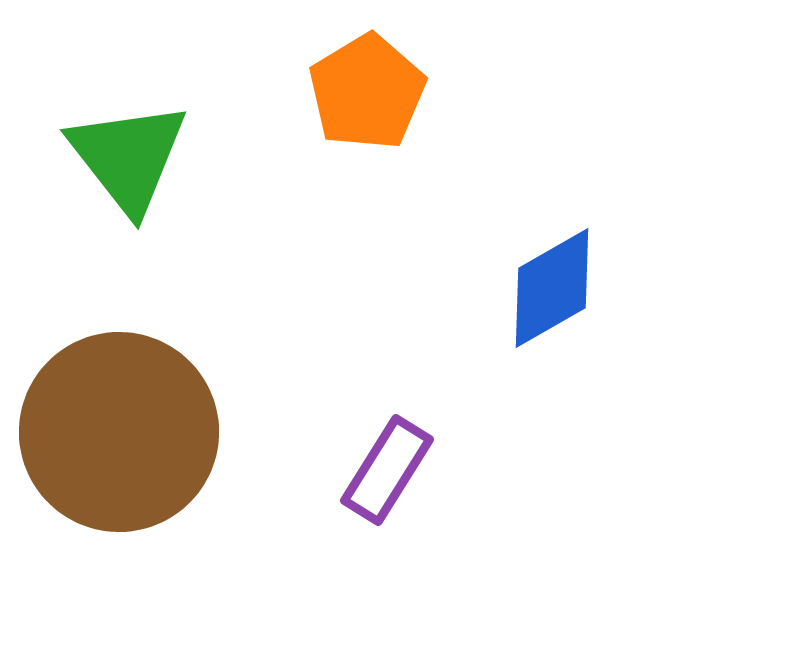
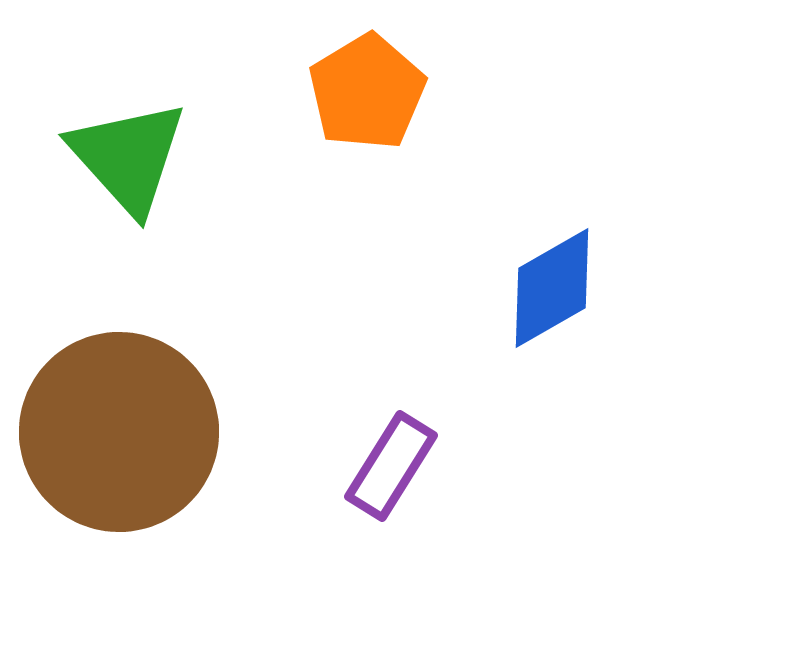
green triangle: rotated 4 degrees counterclockwise
purple rectangle: moved 4 px right, 4 px up
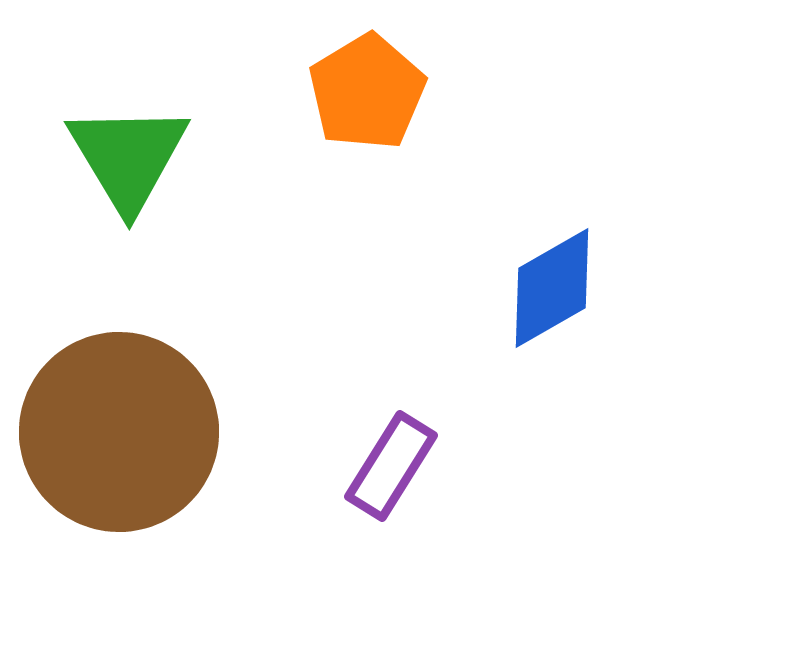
green triangle: rotated 11 degrees clockwise
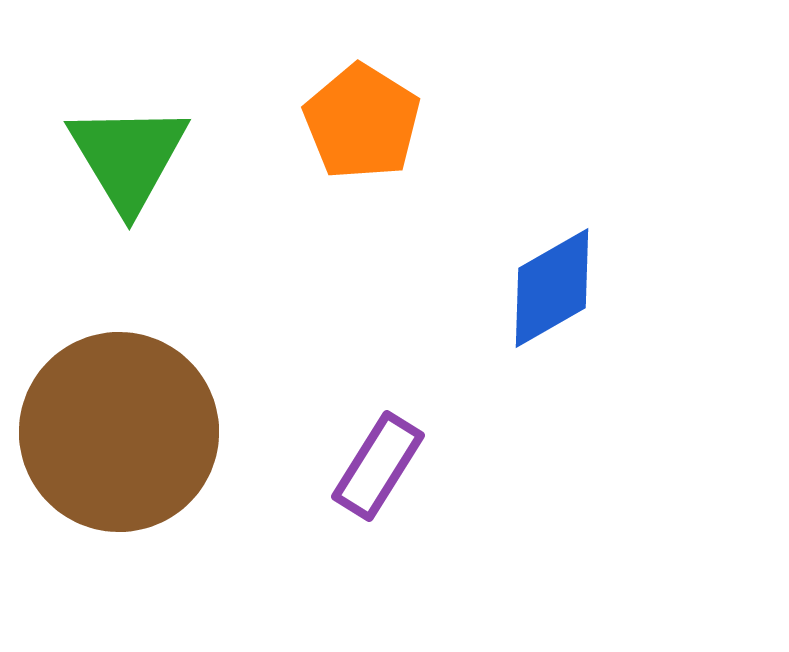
orange pentagon: moved 5 px left, 30 px down; rotated 9 degrees counterclockwise
purple rectangle: moved 13 px left
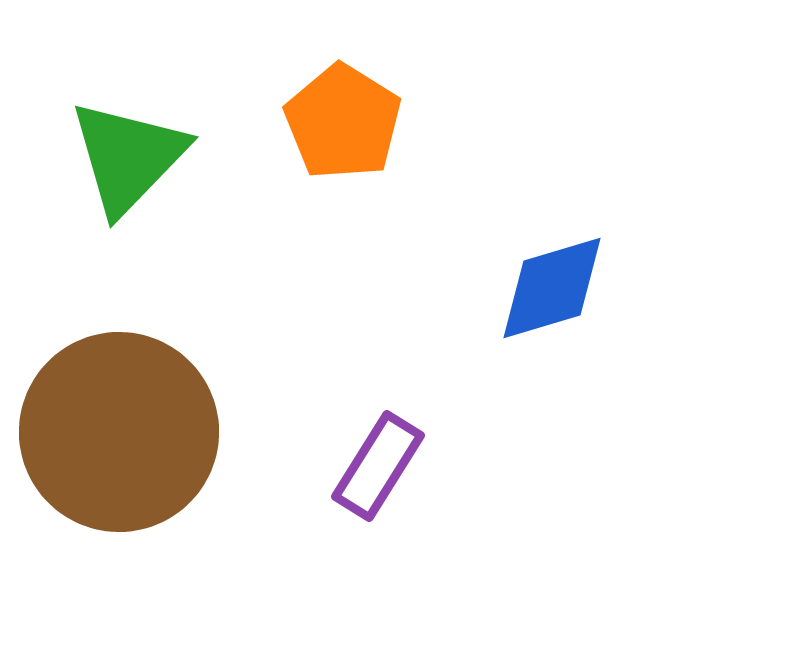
orange pentagon: moved 19 px left
green triangle: rotated 15 degrees clockwise
blue diamond: rotated 13 degrees clockwise
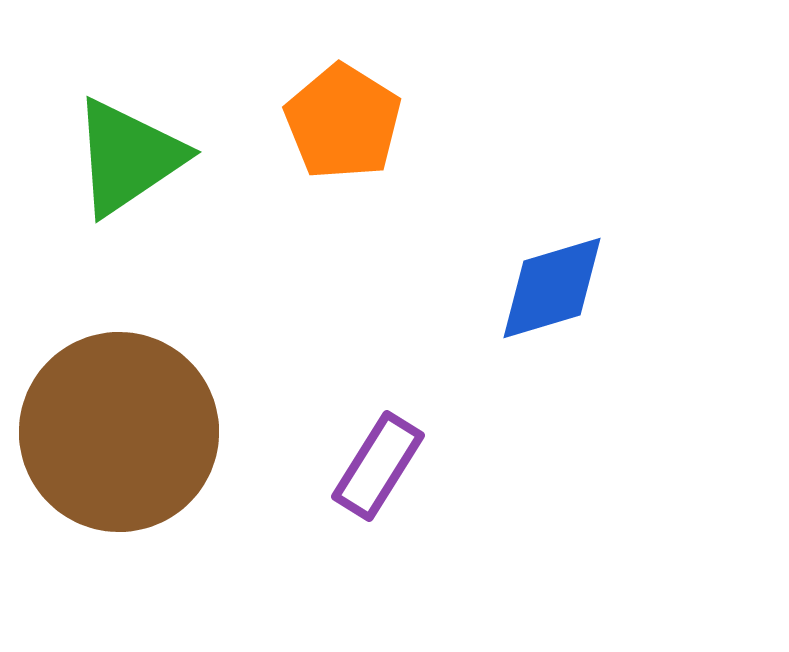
green triangle: rotated 12 degrees clockwise
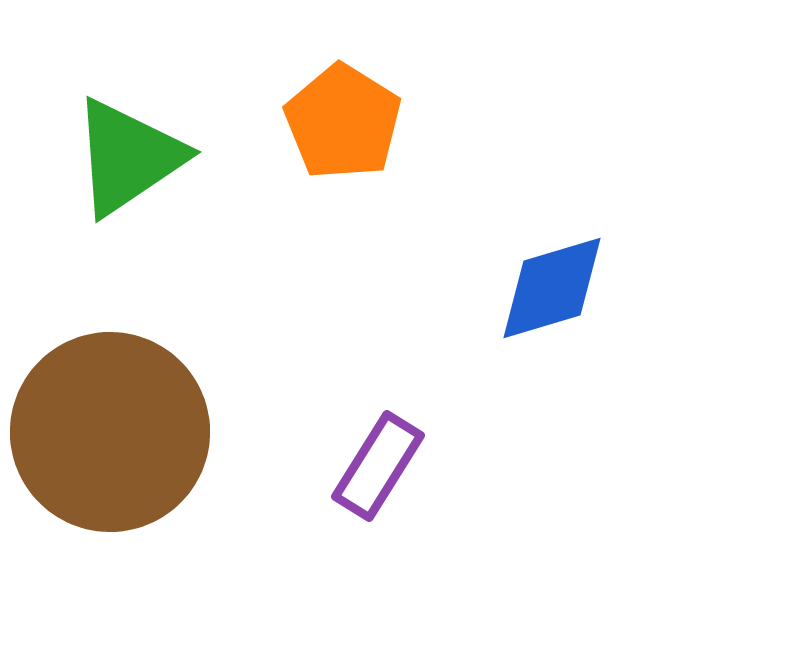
brown circle: moved 9 px left
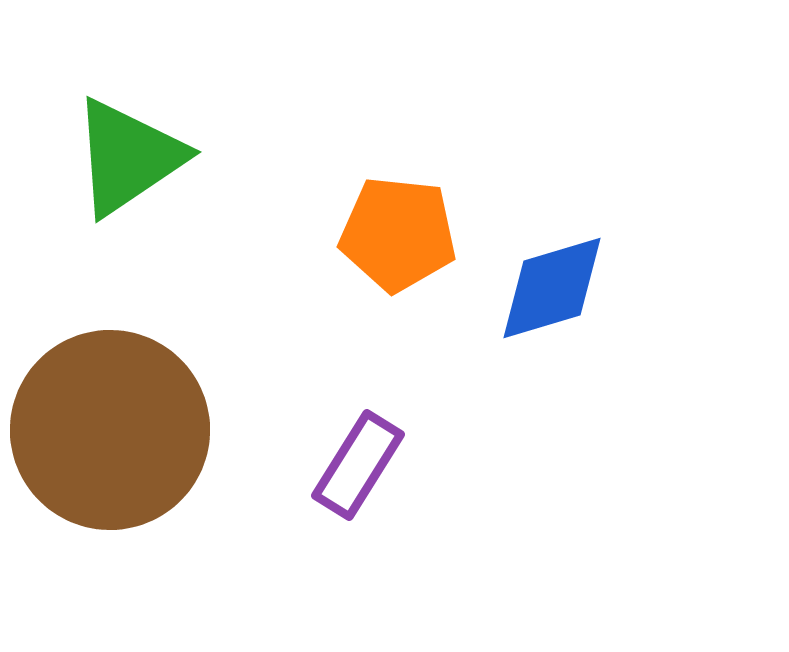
orange pentagon: moved 55 px right, 112 px down; rotated 26 degrees counterclockwise
brown circle: moved 2 px up
purple rectangle: moved 20 px left, 1 px up
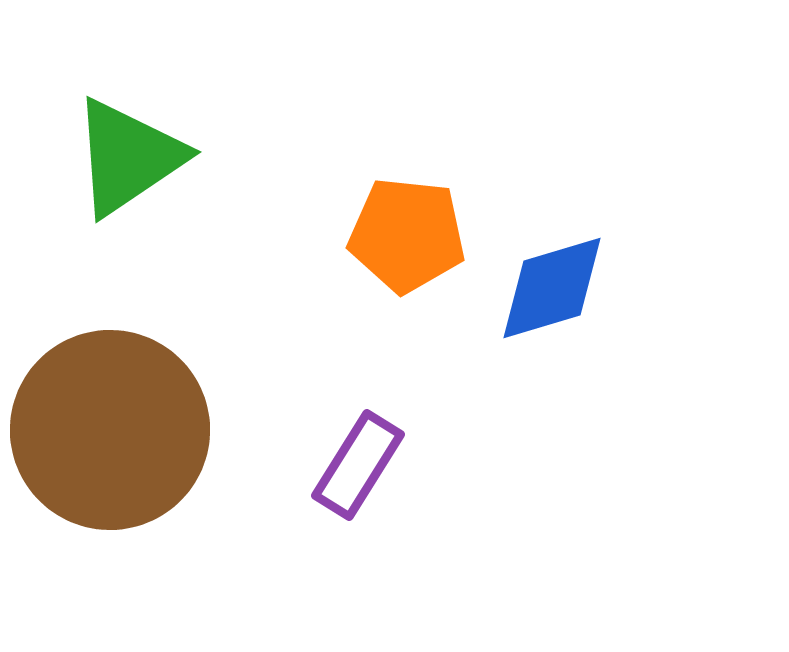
orange pentagon: moved 9 px right, 1 px down
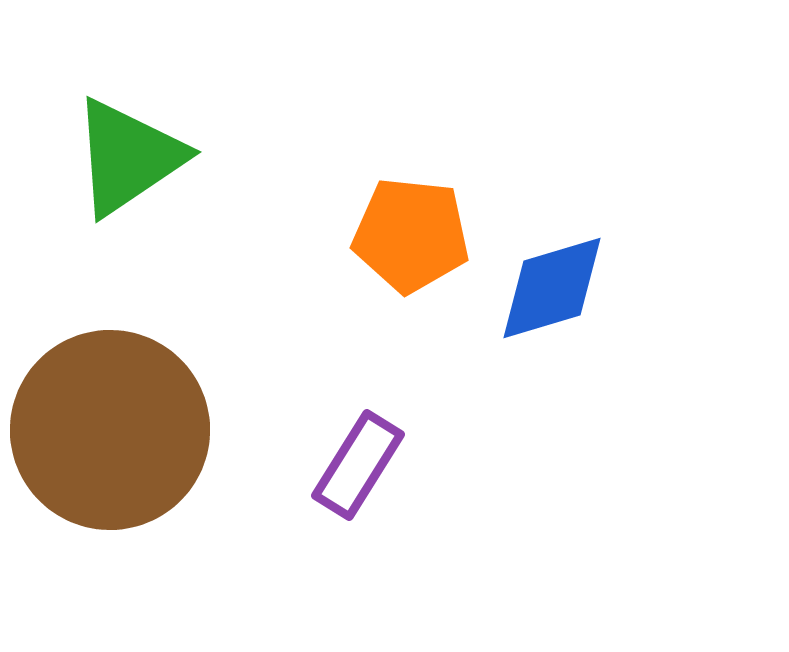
orange pentagon: moved 4 px right
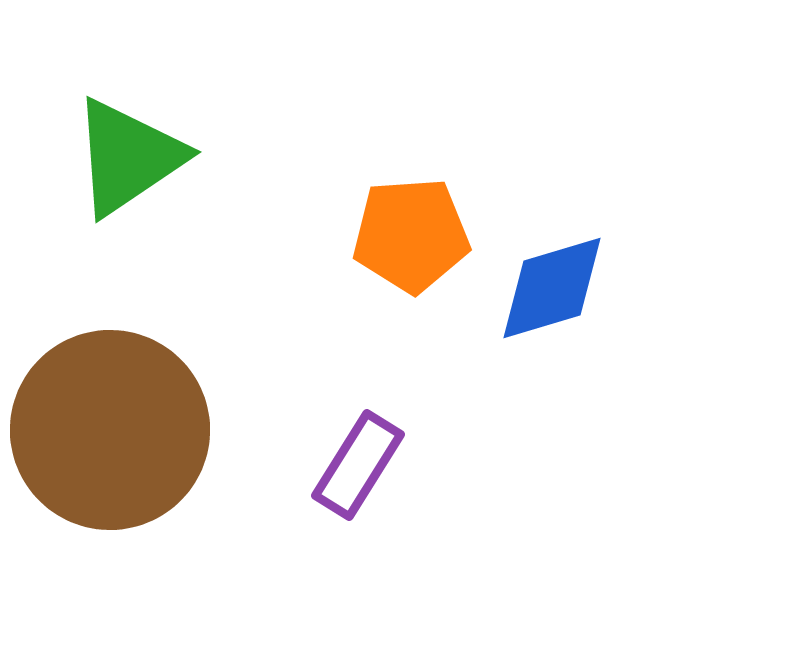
orange pentagon: rotated 10 degrees counterclockwise
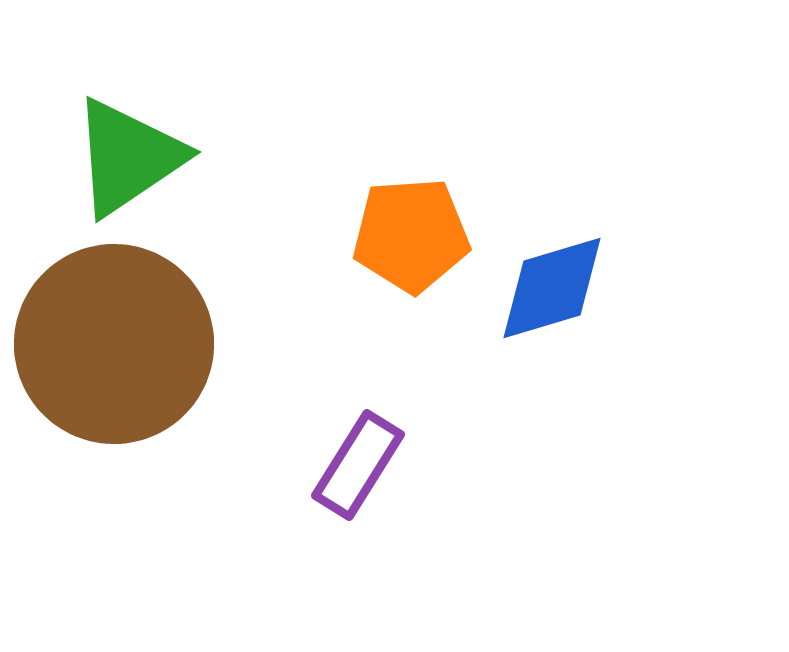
brown circle: moved 4 px right, 86 px up
